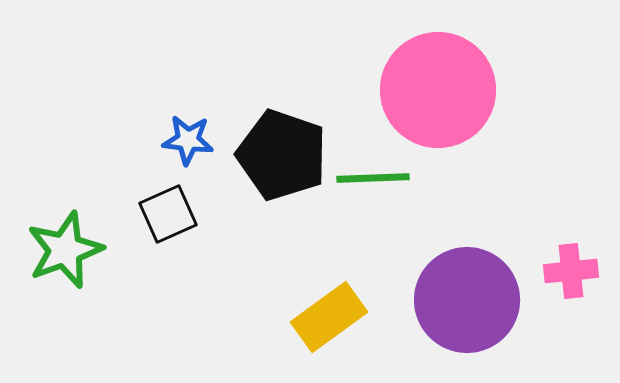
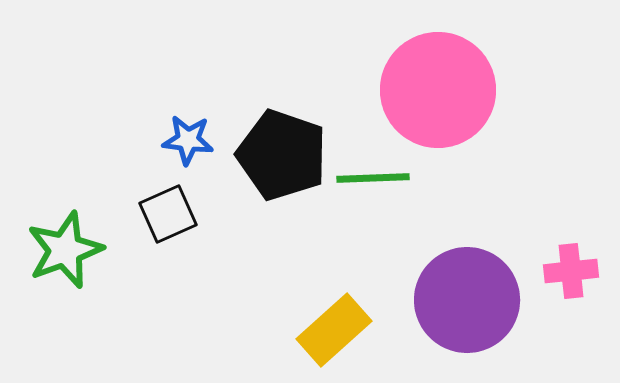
yellow rectangle: moved 5 px right, 13 px down; rotated 6 degrees counterclockwise
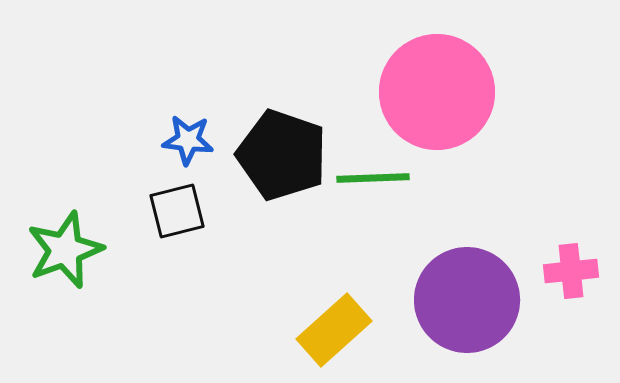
pink circle: moved 1 px left, 2 px down
black square: moved 9 px right, 3 px up; rotated 10 degrees clockwise
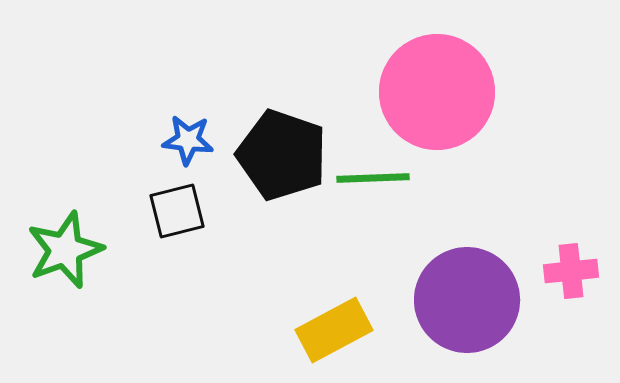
yellow rectangle: rotated 14 degrees clockwise
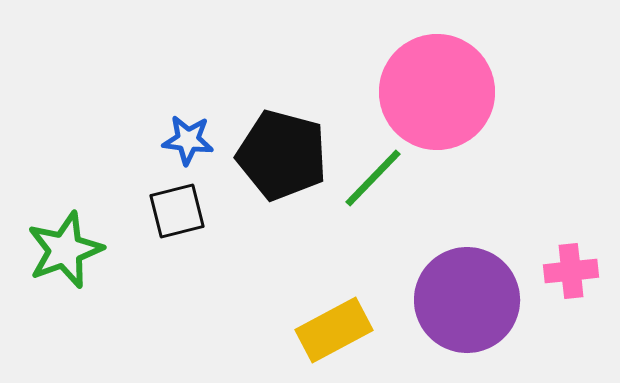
black pentagon: rotated 4 degrees counterclockwise
green line: rotated 44 degrees counterclockwise
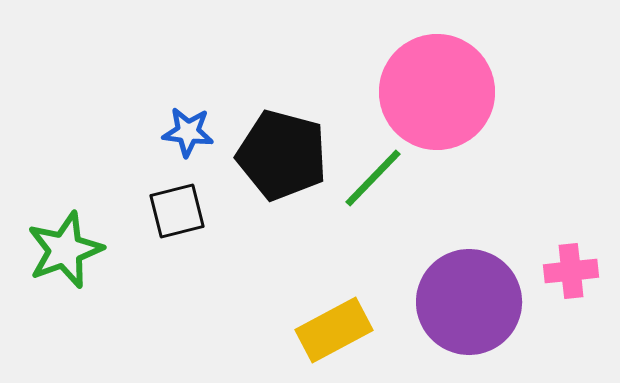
blue star: moved 8 px up
purple circle: moved 2 px right, 2 px down
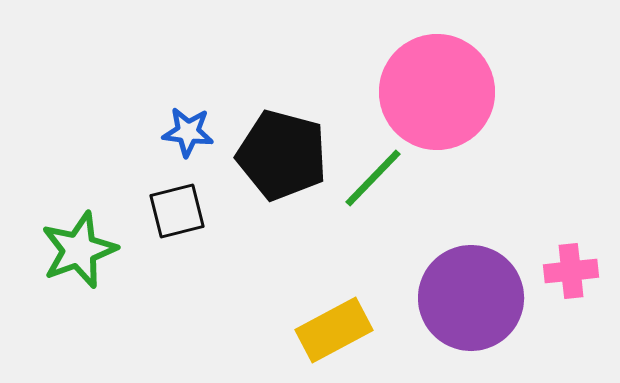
green star: moved 14 px right
purple circle: moved 2 px right, 4 px up
